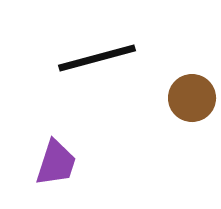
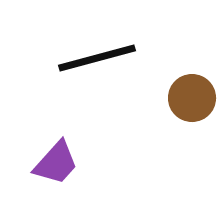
purple trapezoid: rotated 24 degrees clockwise
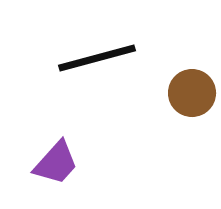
brown circle: moved 5 px up
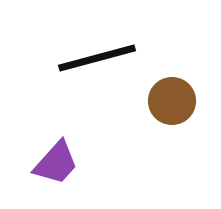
brown circle: moved 20 px left, 8 px down
